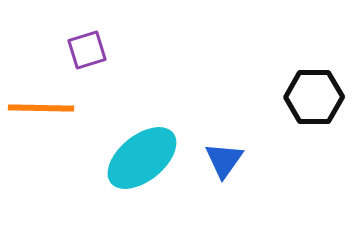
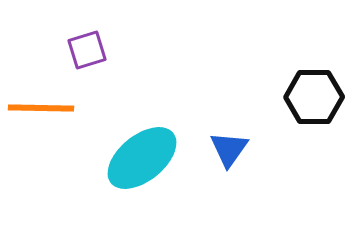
blue triangle: moved 5 px right, 11 px up
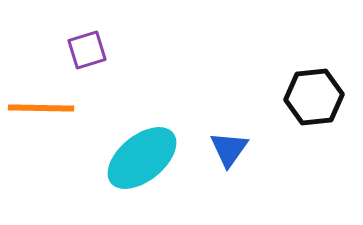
black hexagon: rotated 6 degrees counterclockwise
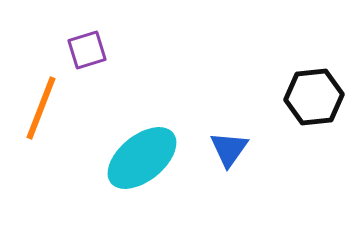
orange line: rotated 70 degrees counterclockwise
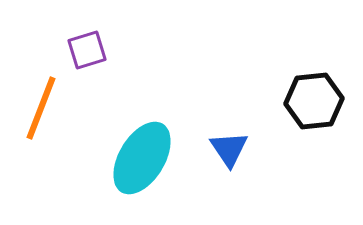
black hexagon: moved 4 px down
blue triangle: rotated 9 degrees counterclockwise
cyan ellipse: rotated 20 degrees counterclockwise
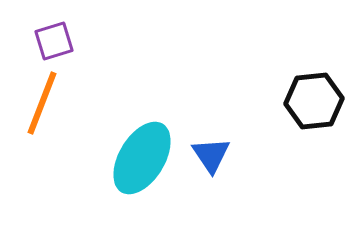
purple square: moved 33 px left, 9 px up
orange line: moved 1 px right, 5 px up
blue triangle: moved 18 px left, 6 px down
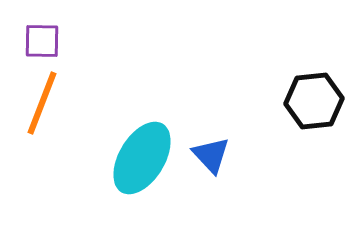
purple square: moved 12 px left; rotated 18 degrees clockwise
blue triangle: rotated 9 degrees counterclockwise
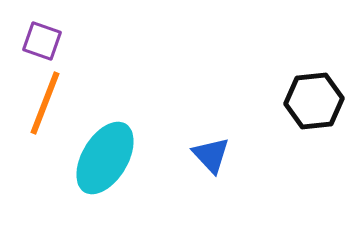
purple square: rotated 18 degrees clockwise
orange line: moved 3 px right
cyan ellipse: moved 37 px left
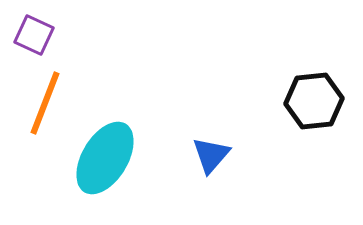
purple square: moved 8 px left, 6 px up; rotated 6 degrees clockwise
blue triangle: rotated 24 degrees clockwise
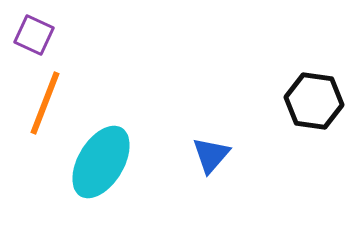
black hexagon: rotated 14 degrees clockwise
cyan ellipse: moved 4 px left, 4 px down
